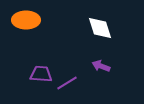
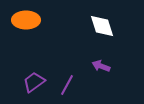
white diamond: moved 2 px right, 2 px up
purple trapezoid: moved 7 px left, 8 px down; rotated 40 degrees counterclockwise
purple line: moved 2 px down; rotated 30 degrees counterclockwise
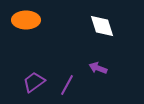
purple arrow: moved 3 px left, 2 px down
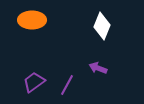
orange ellipse: moved 6 px right
white diamond: rotated 40 degrees clockwise
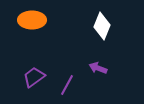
purple trapezoid: moved 5 px up
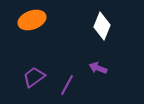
orange ellipse: rotated 20 degrees counterclockwise
